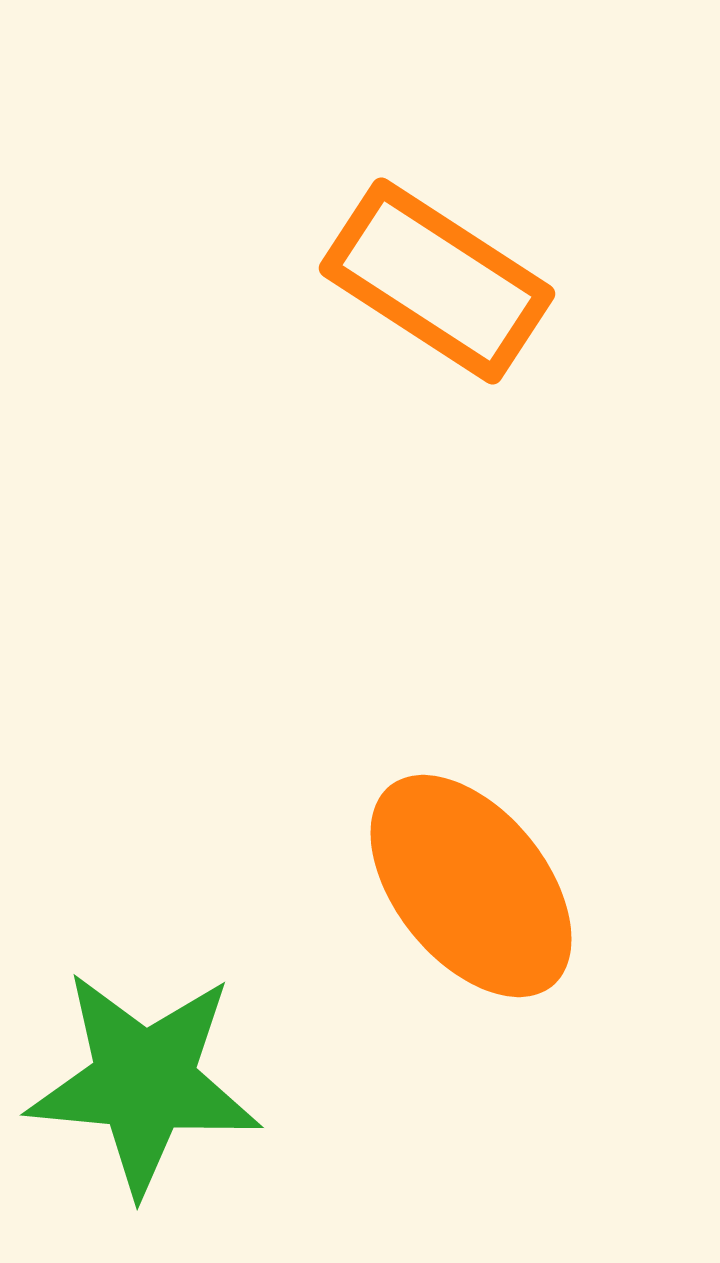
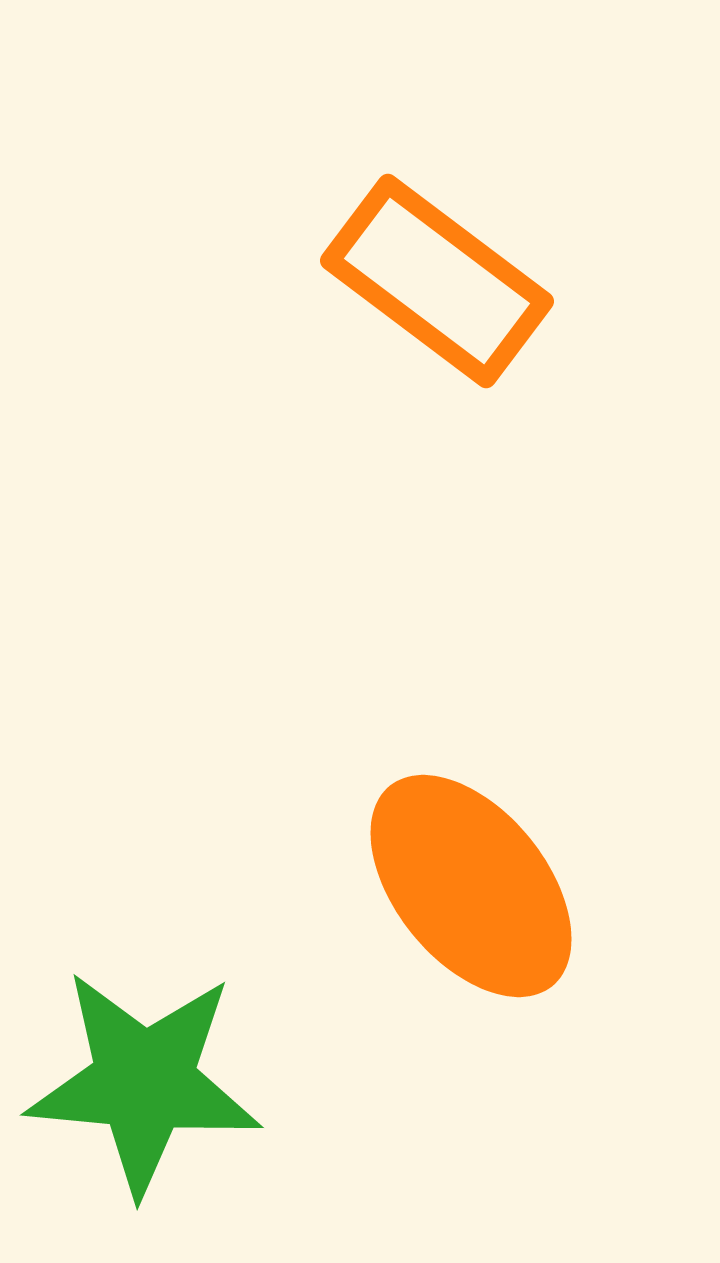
orange rectangle: rotated 4 degrees clockwise
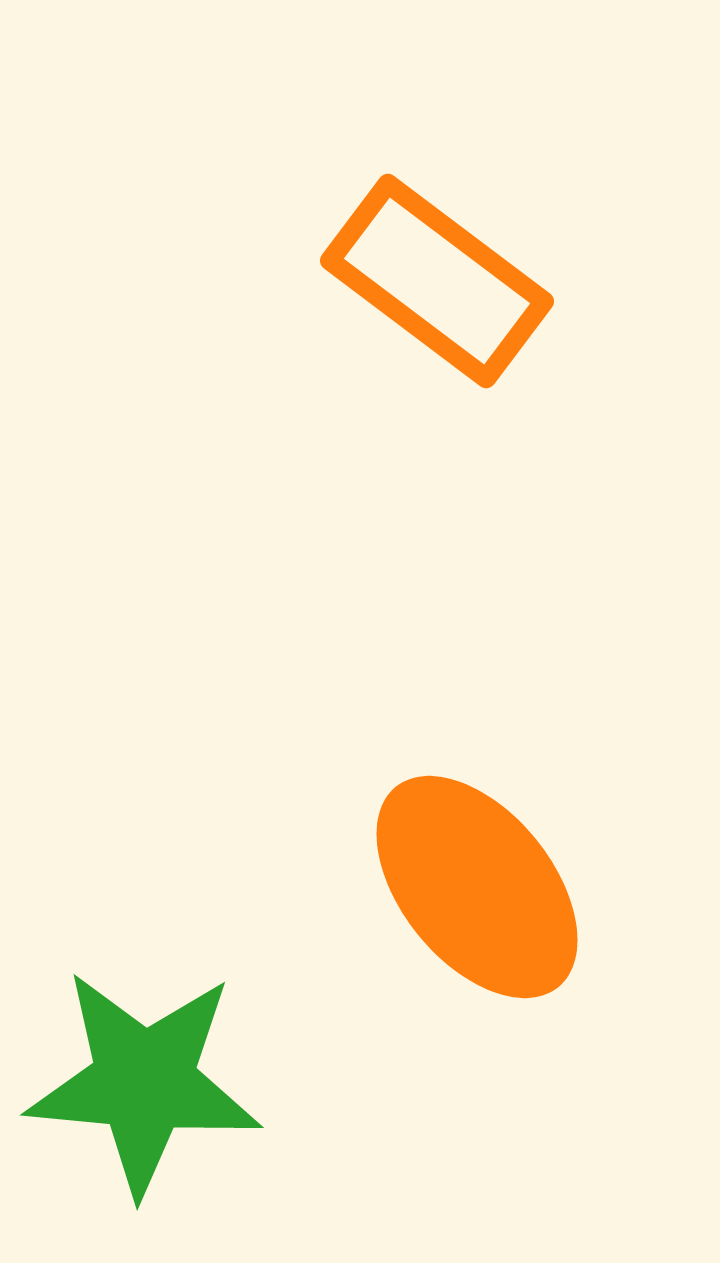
orange ellipse: moved 6 px right, 1 px down
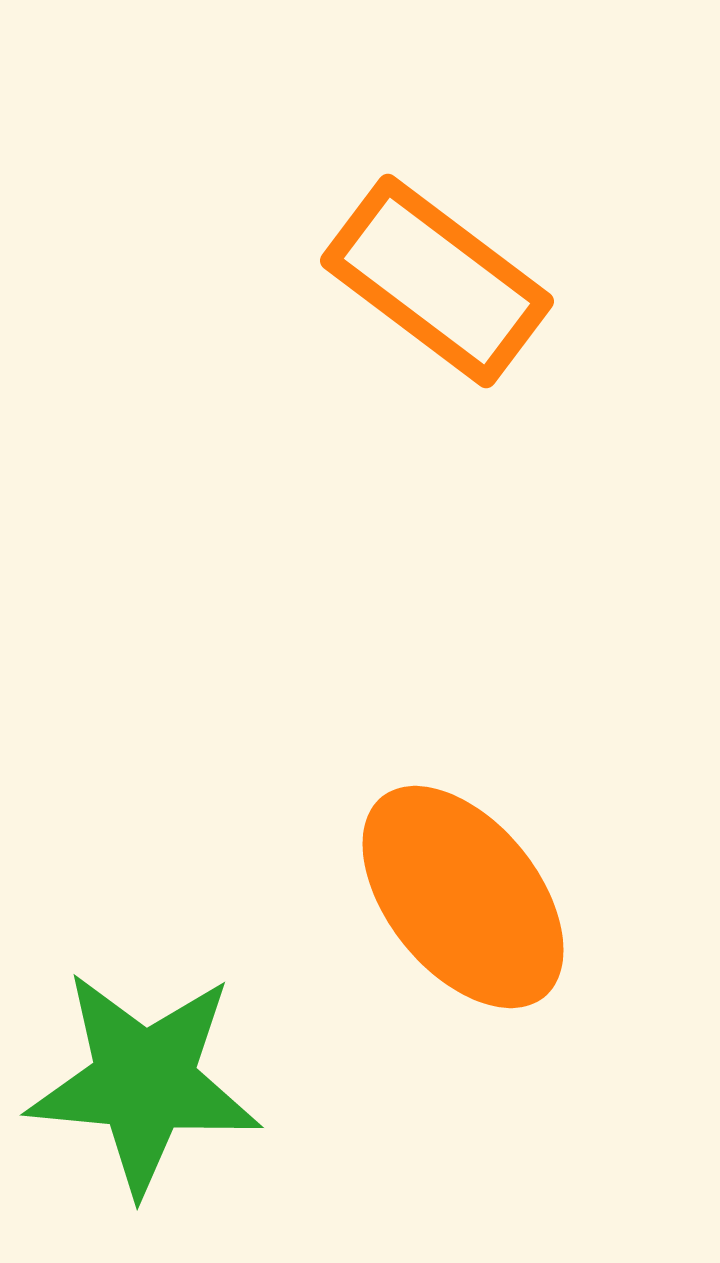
orange ellipse: moved 14 px left, 10 px down
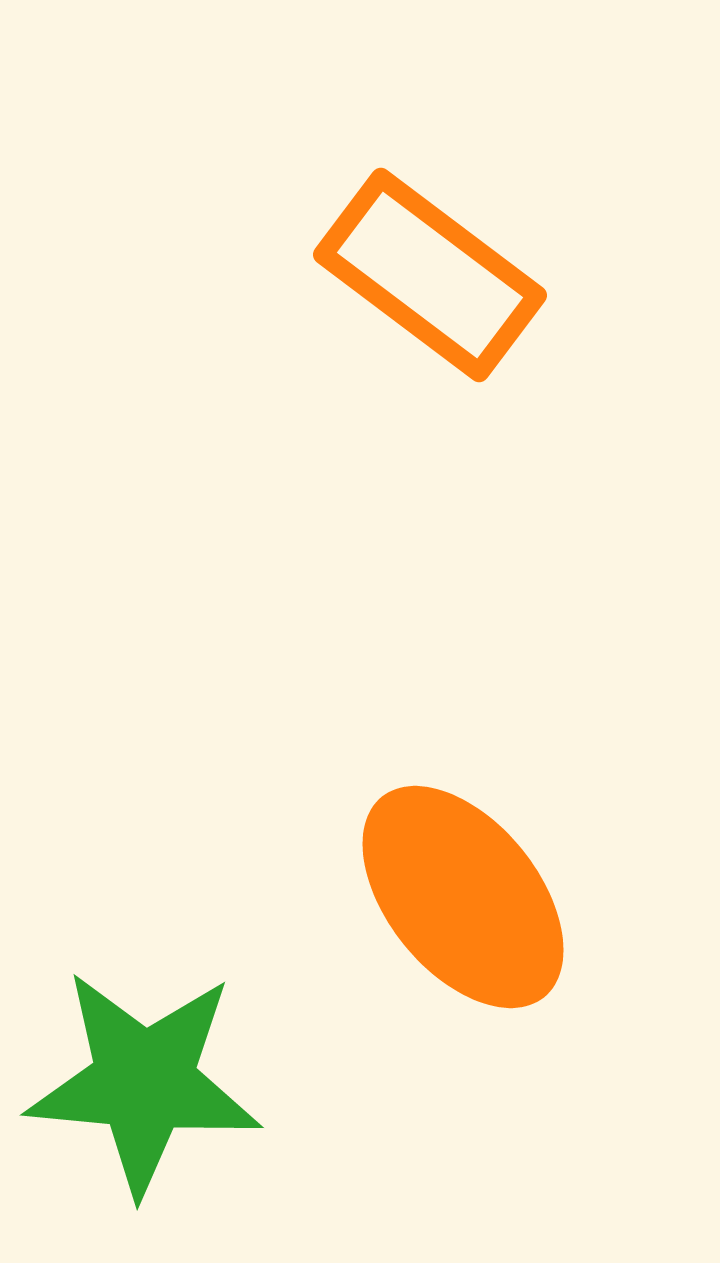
orange rectangle: moved 7 px left, 6 px up
